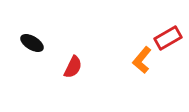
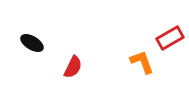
red rectangle: moved 2 px right
orange L-shape: moved 2 px down; rotated 120 degrees clockwise
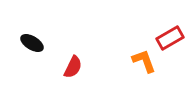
orange L-shape: moved 2 px right, 1 px up
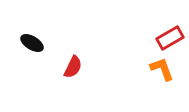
orange L-shape: moved 18 px right, 8 px down
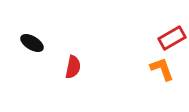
red rectangle: moved 2 px right
red semicircle: rotated 15 degrees counterclockwise
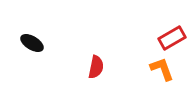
red semicircle: moved 23 px right
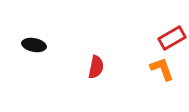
black ellipse: moved 2 px right, 2 px down; rotated 20 degrees counterclockwise
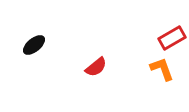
black ellipse: rotated 50 degrees counterclockwise
red semicircle: rotated 40 degrees clockwise
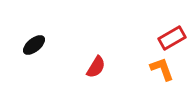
red semicircle: rotated 20 degrees counterclockwise
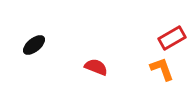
red semicircle: rotated 100 degrees counterclockwise
